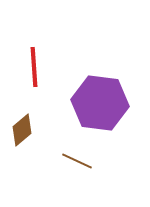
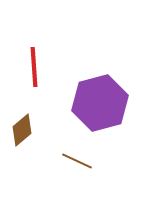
purple hexagon: rotated 22 degrees counterclockwise
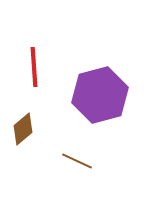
purple hexagon: moved 8 px up
brown diamond: moved 1 px right, 1 px up
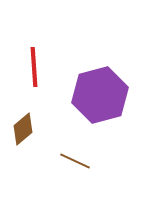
brown line: moved 2 px left
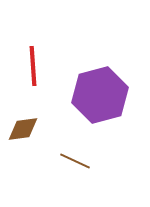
red line: moved 1 px left, 1 px up
brown diamond: rotated 32 degrees clockwise
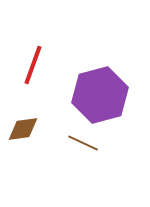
red line: moved 1 px up; rotated 24 degrees clockwise
brown line: moved 8 px right, 18 px up
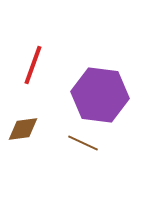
purple hexagon: rotated 22 degrees clockwise
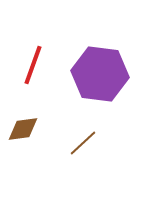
purple hexagon: moved 21 px up
brown line: rotated 68 degrees counterclockwise
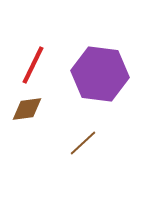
red line: rotated 6 degrees clockwise
brown diamond: moved 4 px right, 20 px up
